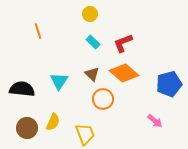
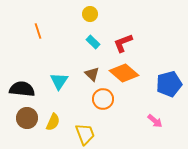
brown circle: moved 10 px up
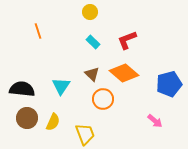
yellow circle: moved 2 px up
red L-shape: moved 4 px right, 3 px up
cyan triangle: moved 2 px right, 5 px down
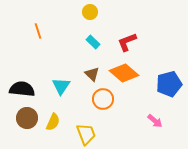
red L-shape: moved 2 px down
yellow trapezoid: moved 1 px right
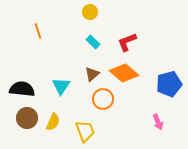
brown triangle: rotated 35 degrees clockwise
pink arrow: moved 3 px right, 1 px down; rotated 28 degrees clockwise
yellow trapezoid: moved 1 px left, 3 px up
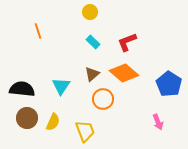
blue pentagon: rotated 25 degrees counterclockwise
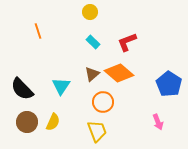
orange diamond: moved 5 px left
black semicircle: rotated 140 degrees counterclockwise
orange circle: moved 3 px down
brown circle: moved 4 px down
yellow trapezoid: moved 12 px right
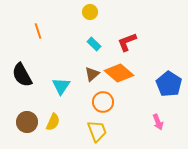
cyan rectangle: moved 1 px right, 2 px down
black semicircle: moved 14 px up; rotated 15 degrees clockwise
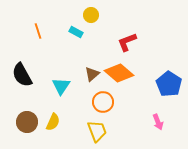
yellow circle: moved 1 px right, 3 px down
cyan rectangle: moved 18 px left, 12 px up; rotated 16 degrees counterclockwise
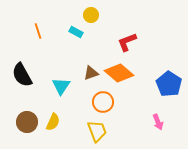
brown triangle: moved 1 px left, 1 px up; rotated 21 degrees clockwise
